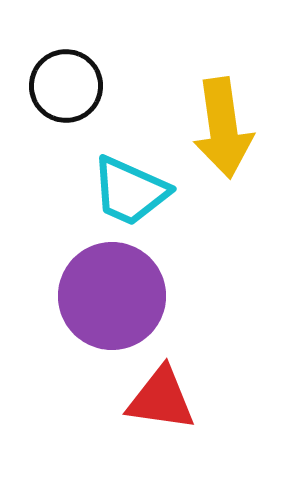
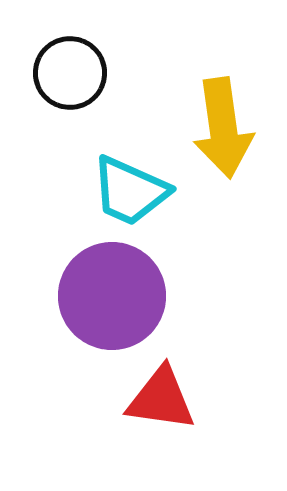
black circle: moved 4 px right, 13 px up
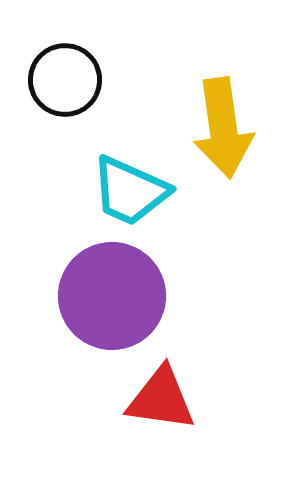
black circle: moved 5 px left, 7 px down
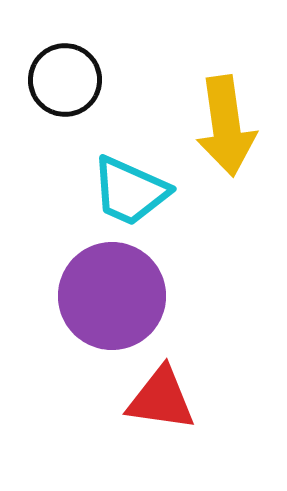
yellow arrow: moved 3 px right, 2 px up
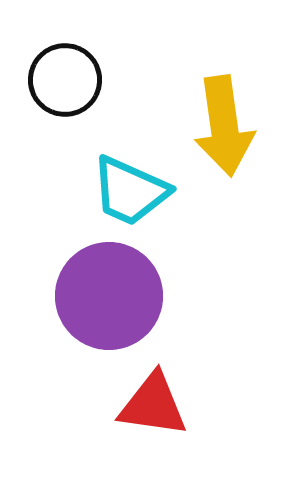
yellow arrow: moved 2 px left
purple circle: moved 3 px left
red triangle: moved 8 px left, 6 px down
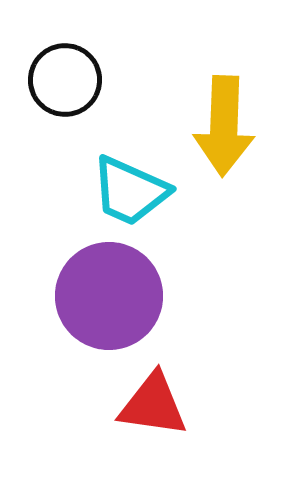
yellow arrow: rotated 10 degrees clockwise
